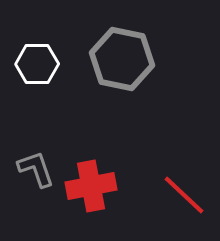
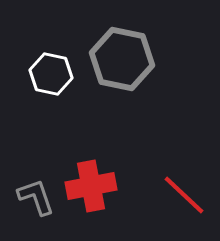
white hexagon: moved 14 px right, 10 px down; rotated 12 degrees clockwise
gray L-shape: moved 28 px down
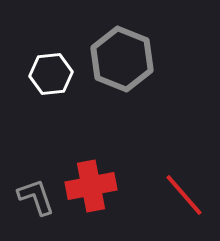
gray hexagon: rotated 10 degrees clockwise
white hexagon: rotated 18 degrees counterclockwise
red line: rotated 6 degrees clockwise
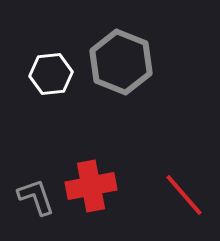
gray hexagon: moved 1 px left, 3 px down
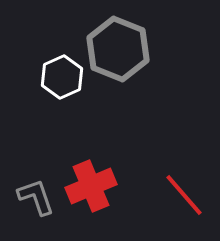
gray hexagon: moved 3 px left, 13 px up
white hexagon: moved 11 px right, 3 px down; rotated 18 degrees counterclockwise
red cross: rotated 12 degrees counterclockwise
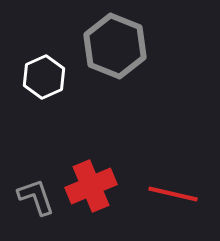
gray hexagon: moved 3 px left, 3 px up
white hexagon: moved 18 px left
red line: moved 11 px left, 1 px up; rotated 36 degrees counterclockwise
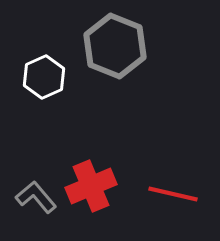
gray L-shape: rotated 21 degrees counterclockwise
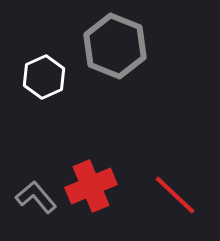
red line: moved 2 px right, 1 px down; rotated 30 degrees clockwise
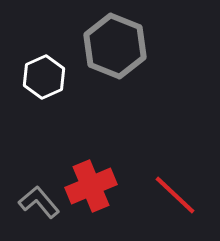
gray L-shape: moved 3 px right, 5 px down
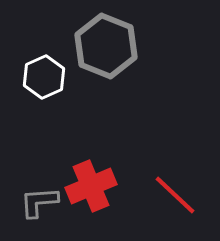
gray hexagon: moved 9 px left
gray L-shape: rotated 54 degrees counterclockwise
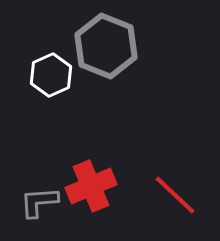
white hexagon: moved 7 px right, 2 px up
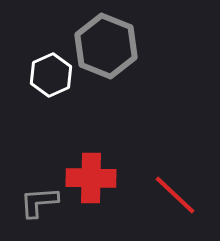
red cross: moved 8 px up; rotated 24 degrees clockwise
